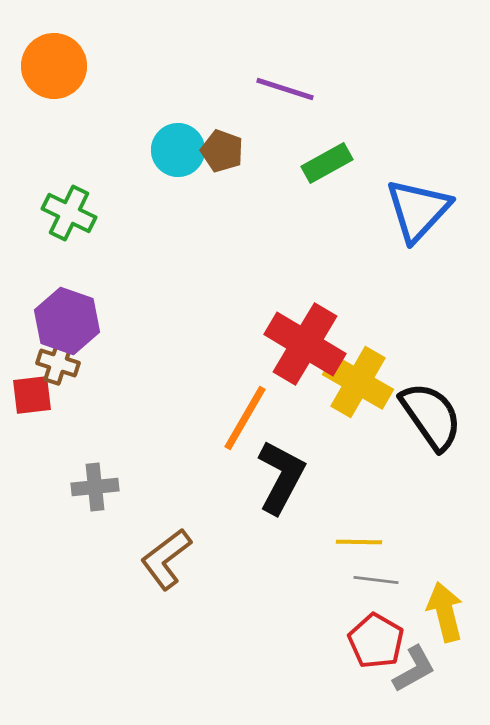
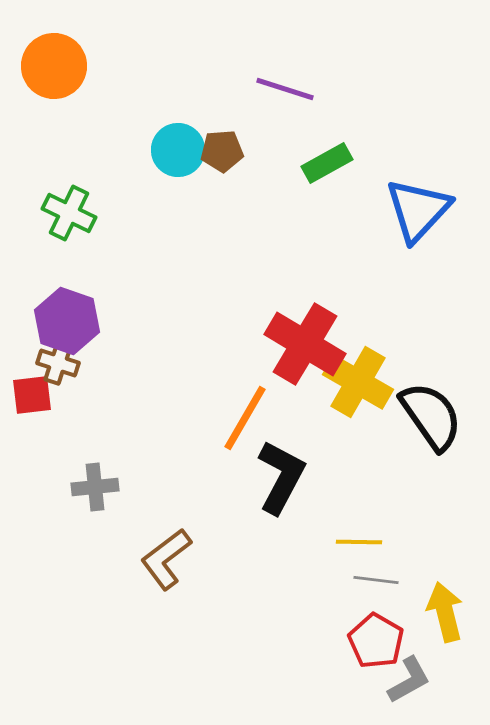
brown pentagon: rotated 24 degrees counterclockwise
gray L-shape: moved 5 px left, 11 px down
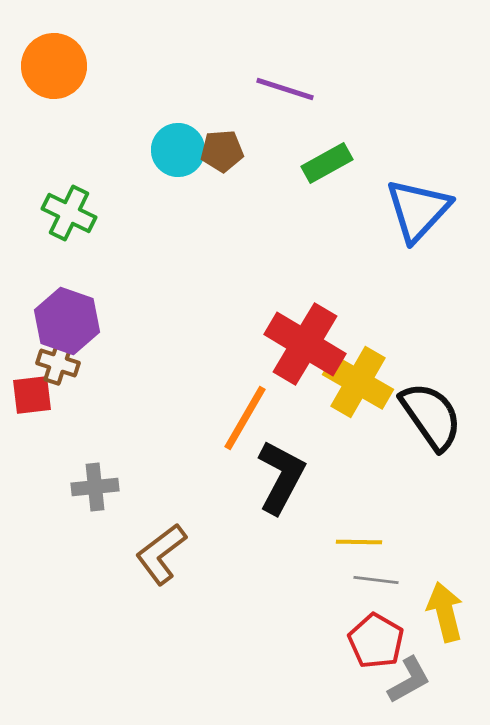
brown L-shape: moved 5 px left, 5 px up
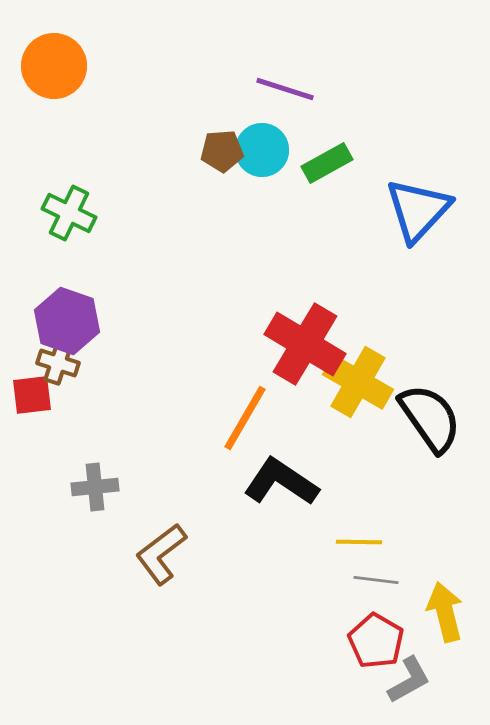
cyan circle: moved 84 px right
black semicircle: moved 1 px left, 2 px down
black L-shape: moved 5 px down; rotated 84 degrees counterclockwise
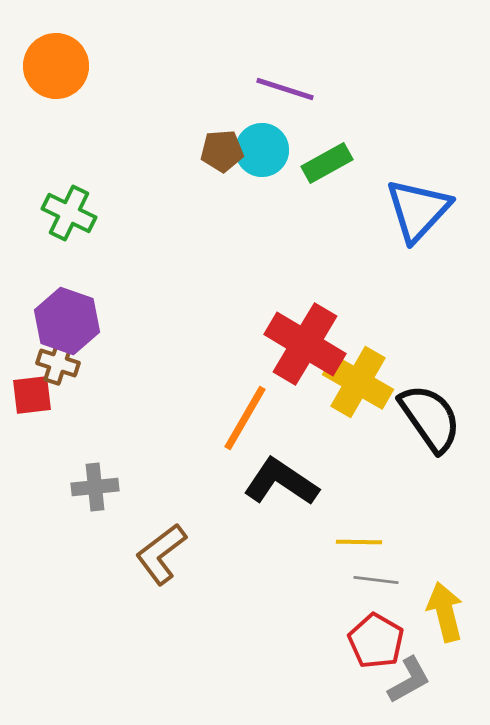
orange circle: moved 2 px right
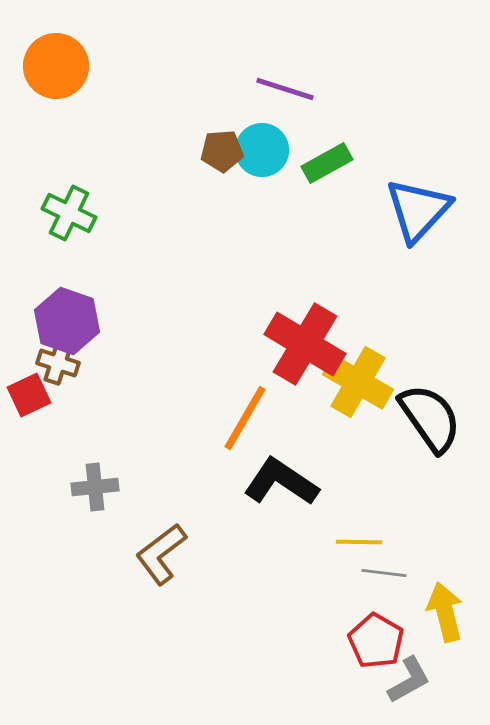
red square: moved 3 px left; rotated 18 degrees counterclockwise
gray line: moved 8 px right, 7 px up
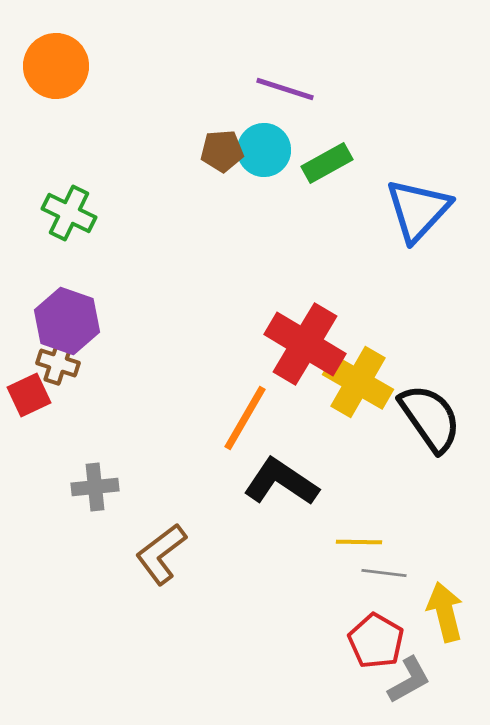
cyan circle: moved 2 px right
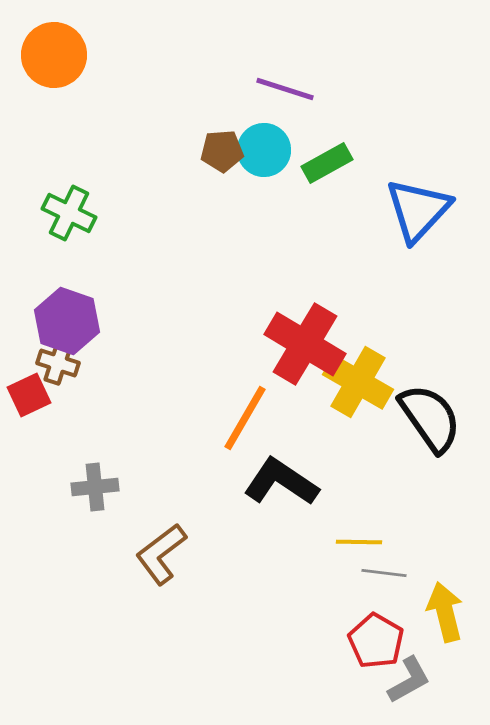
orange circle: moved 2 px left, 11 px up
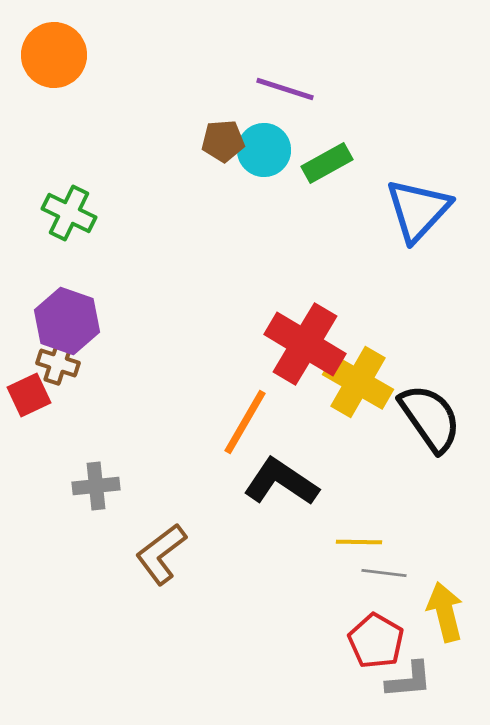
brown pentagon: moved 1 px right, 10 px up
orange line: moved 4 px down
gray cross: moved 1 px right, 1 px up
gray L-shape: rotated 24 degrees clockwise
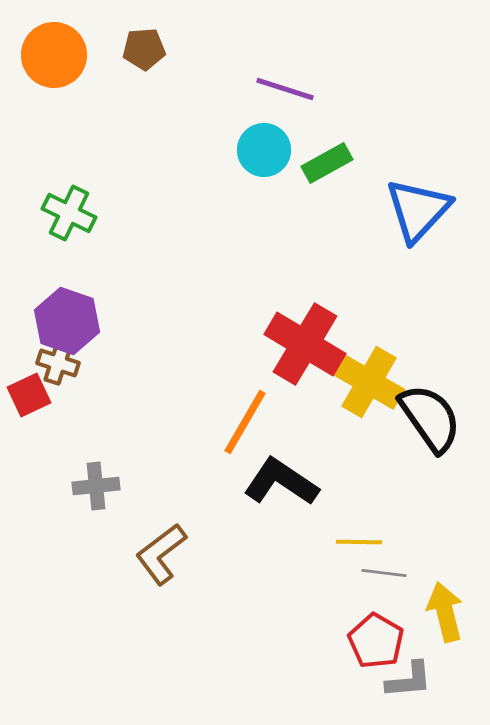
brown pentagon: moved 79 px left, 92 px up
yellow cross: moved 11 px right
